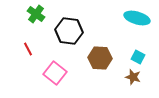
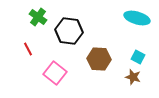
green cross: moved 2 px right, 3 px down
brown hexagon: moved 1 px left, 1 px down
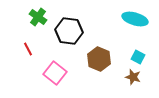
cyan ellipse: moved 2 px left, 1 px down
brown hexagon: rotated 20 degrees clockwise
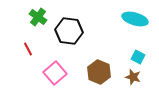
brown hexagon: moved 13 px down
pink square: rotated 10 degrees clockwise
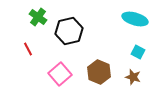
black hexagon: rotated 20 degrees counterclockwise
cyan square: moved 5 px up
pink square: moved 5 px right, 1 px down
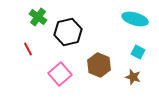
black hexagon: moved 1 px left, 1 px down
brown hexagon: moved 7 px up
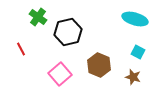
red line: moved 7 px left
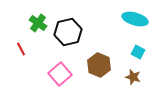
green cross: moved 6 px down
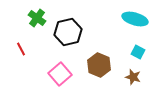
green cross: moved 1 px left, 5 px up
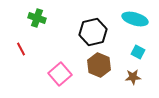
green cross: rotated 18 degrees counterclockwise
black hexagon: moved 25 px right
brown star: rotated 21 degrees counterclockwise
